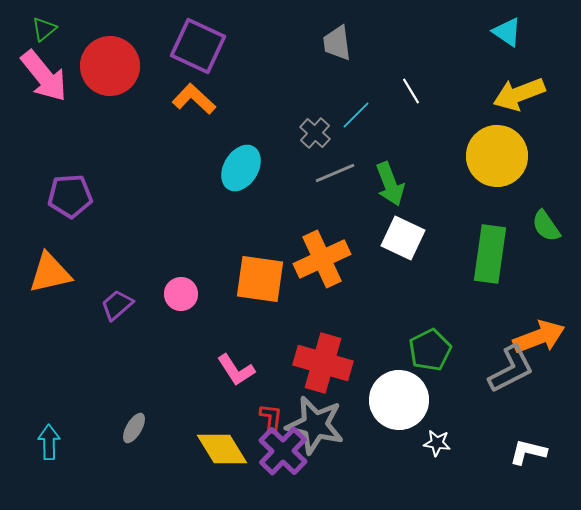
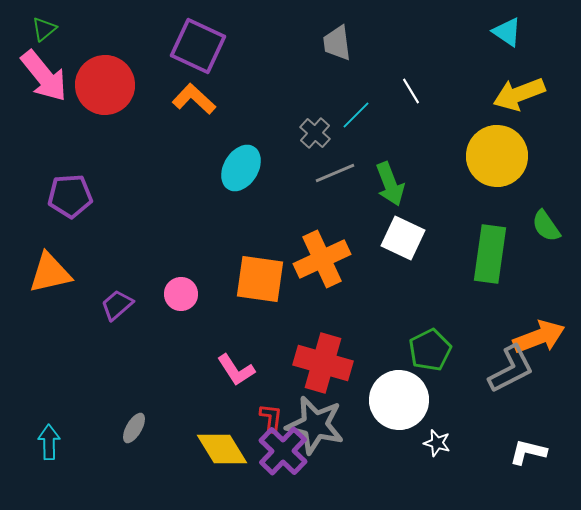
red circle: moved 5 px left, 19 px down
white star: rotated 8 degrees clockwise
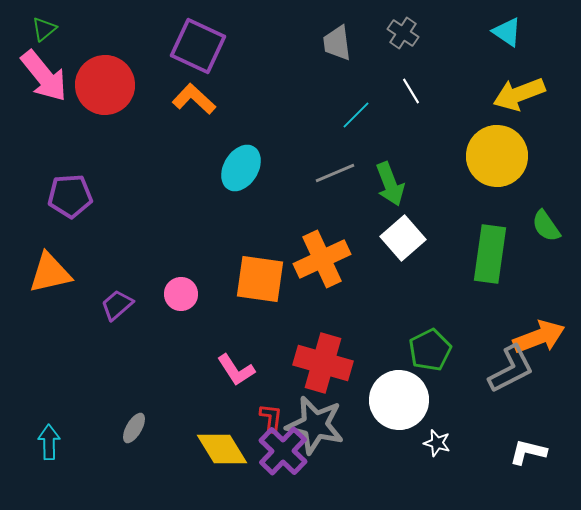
gray cross: moved 88 px right, 100 px up; rotated 8 degrees counterclockwise
white square: rotated 24 degrees clockwise
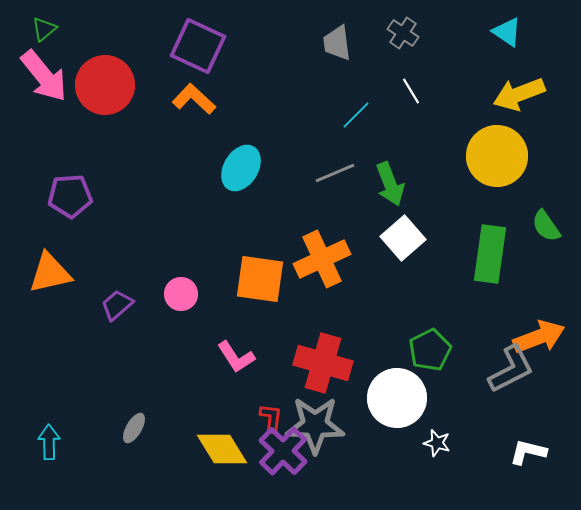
pink L-shape: moved 13 px up
white circle: moved 2 px left, 2 px up
gray star: rotated 12 degrees counterclockwise
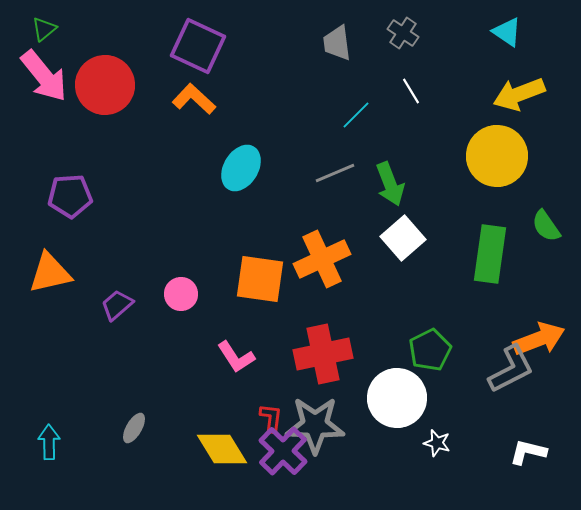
orange arrow: moved 2 px down
red cross: moved 9 px up; rotated 28 degrees counterclockwise
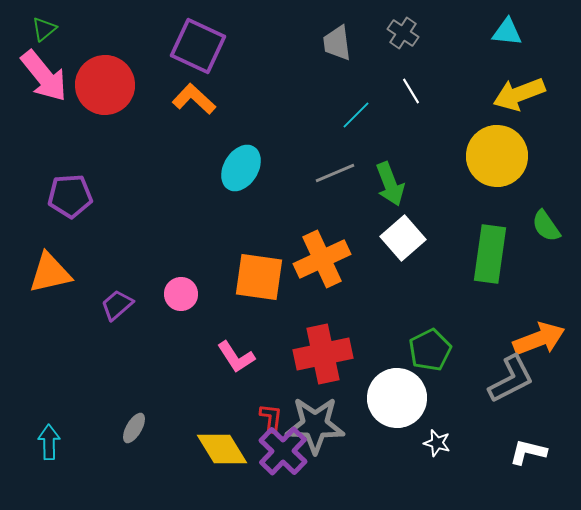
cyan triangle: rotated 28 degrees counterclockwise
orange square: moved 1 px left, 2 px up
gray L-shape: moved 10 px down
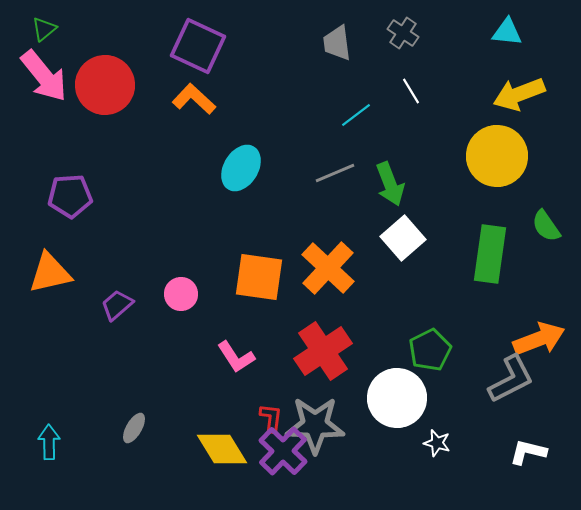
cyan line: rotated 8 degrees clockwise
orange cross: moved 6 px right, 9 px down; rotated 22 degrees counterclockwise
red cross: moved 3 px up; rotated 22 degrees counterclockwise
